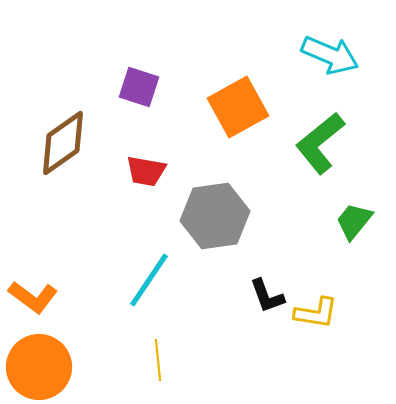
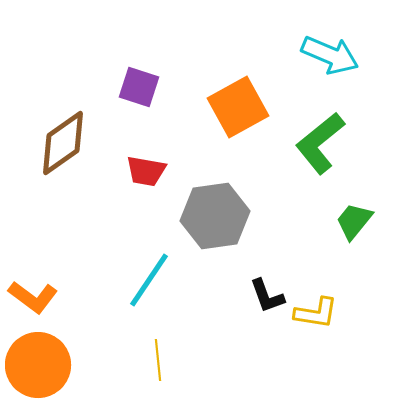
orange circle: moved 1 px left, 2 px up
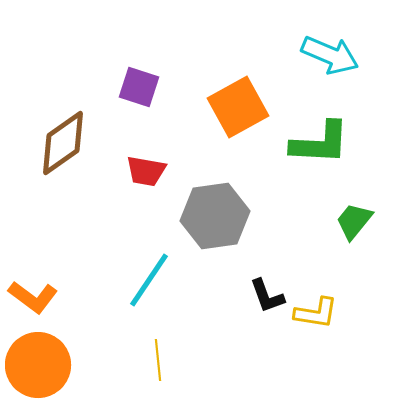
green L-shape: rotated 138 degrees counterclockwise
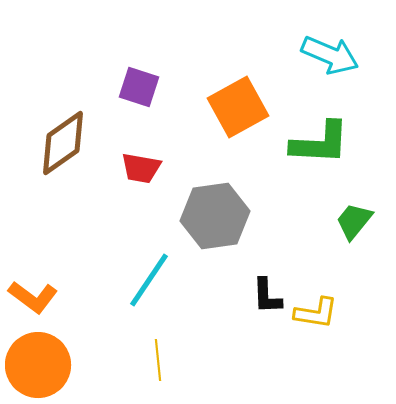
red trapezoid: moved 5 px left, 3 px up
black L-shape: rotated 18 degrees clockwise
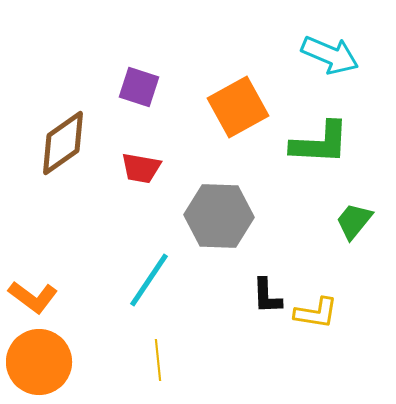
gray hexagon: moved 4 px right; rotated 10 degrees clockwise
orange circle: moved 1 px right, 3 px up
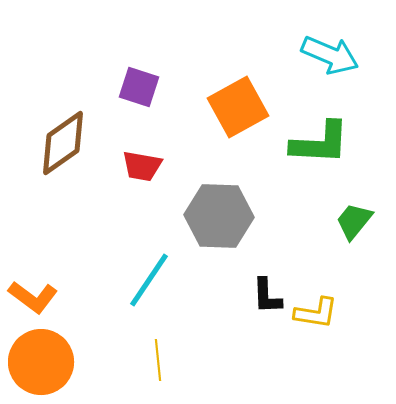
red trapezoid: moved 1 px right, 2 px up
orange circle: moved 2 px right
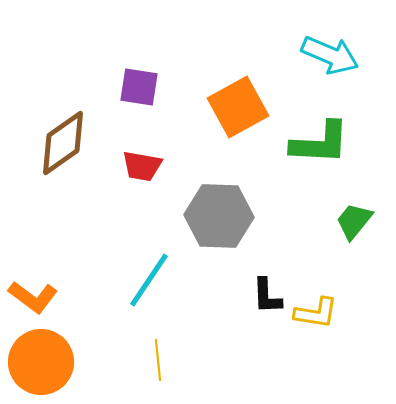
purple square: rotated 9 degrees counterclockwise
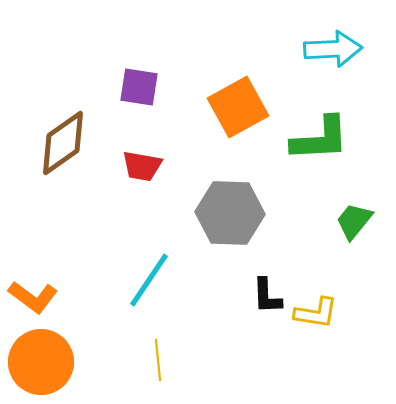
cyan arrow: moved 3 px right, 6 px up; rotated 26 degrees counterclockwise
green L-shape: moved 4 px up; rotated 6 degrees counterclockwise
gray hexagon: moved 11 px right, 3 px up
